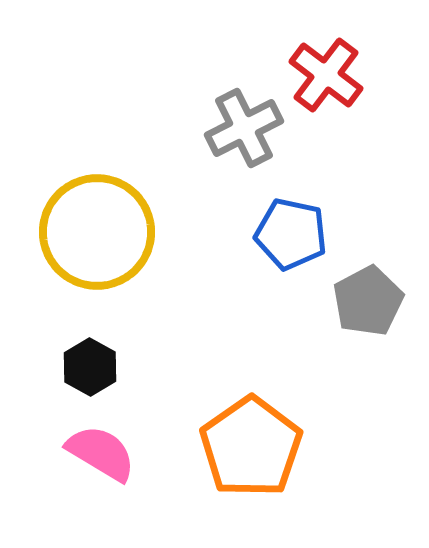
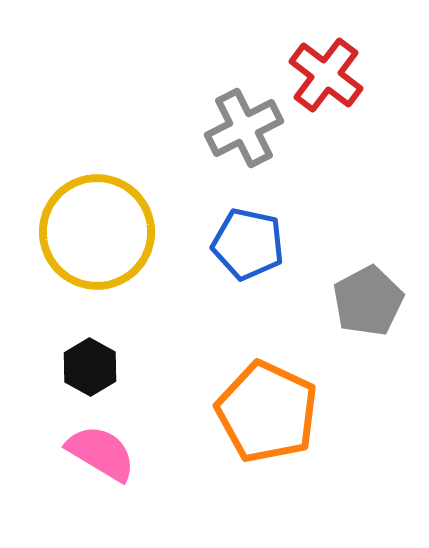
blue pentagon: moved 43 px left, 10 px down
orange pentagon: moved 16 px right, 35 px up; rotated 12 degrees counterclockwise
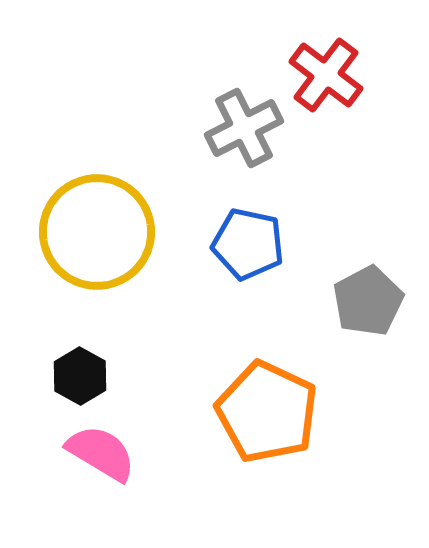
black hexagon: moved 10 px left, 9 px down
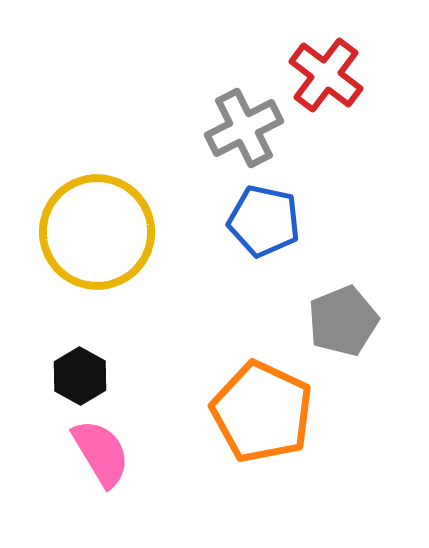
blue pentagon: moved 16 px right, 23 px up
gray pentagon: moved 25 px left, 20 px down; rotated 6 degrees clockwise
orange pentagon: moved 5 px left
pink semicircle: rotated 28 degrees clockwise
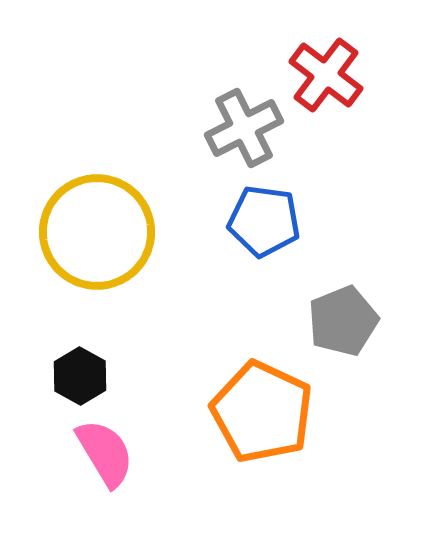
blue pentagon: rotated 4 degrees counterclockwise
pink semicircle: moved 4 px right
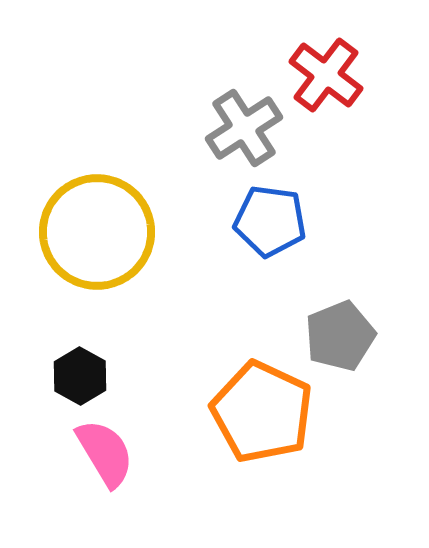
gray cross: rotated 6 degrees counterclockwise
blue pentagon: moved 6 px right
gray pentagon: moved 3 px left, 15 px down
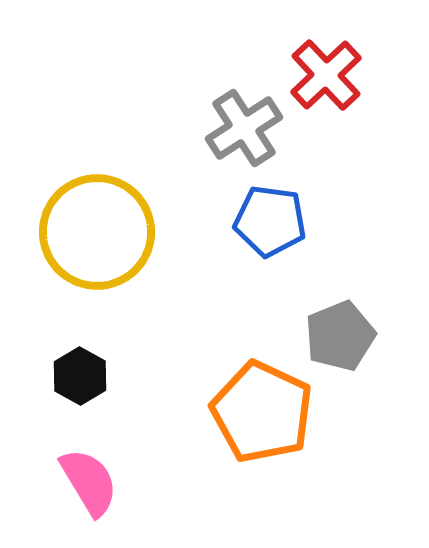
red cross: rotated 10 degrees clockwise
pink semicircle: moved 16 px left, 29 px down
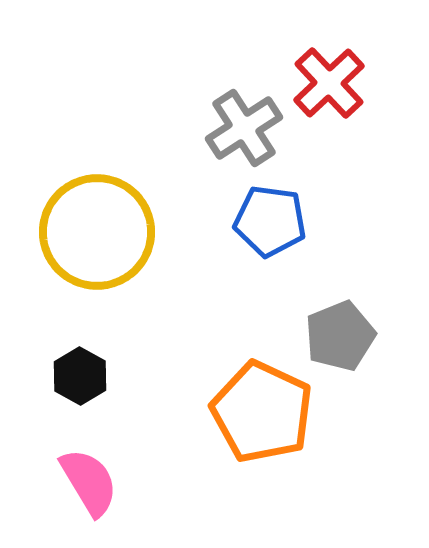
red cross: moved 3 px right, 8 px down
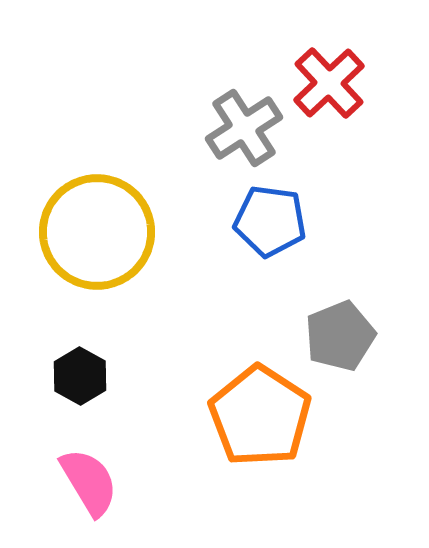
orange pentagon: moved 2 px left, 4 px down; rotated 8 degrees clockwise
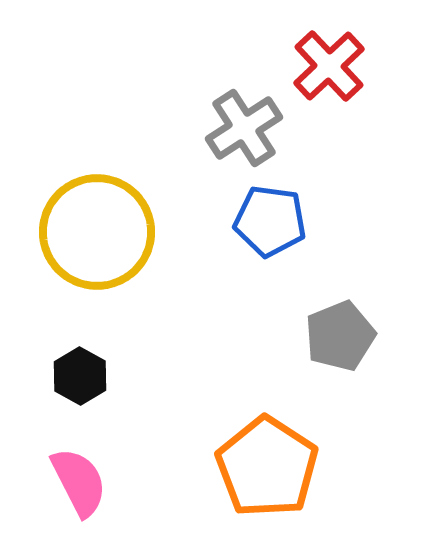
red cross: moved 17 px up
orange pentagon: moved 7 px right, 51 px down
pink semicircle: moved 10 px left; rotated 4 degrees clockwise
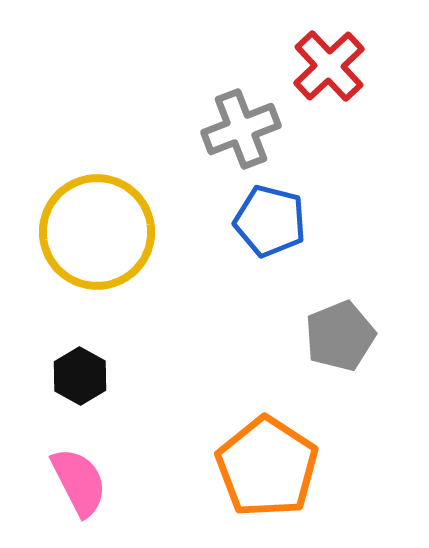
gray cross: moved 3 px left, 1 px down; rotated 12 degrees clockwise
blue pentagon: rotated 6 degrees clockwise
